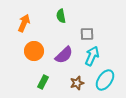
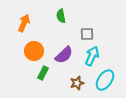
green rectangle: moved 9 px up
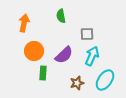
orange arrow: rotated 12 degrees counterclockwise
green rectangle: rotated 24 degrees counterclockwise
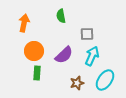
green rectangle: moved 6 px left
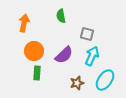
gray square: rotated 16 degrees clockwise
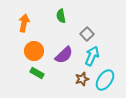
gray square: rotated 32 degrees clockwise
green rectangle: rotated 64 degrees counterclockwise
brown star: moved 5 px right, 4 px up
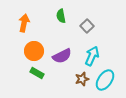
gray square: moved 8 px up
purple semicircle: moved 2 px left, 1 px down; rotated 18 degrees clockwise
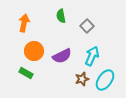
green rectangle: moved 11 px left
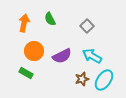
green semicircle: moved 11 px left, 3 px down; rotated 16 degrees counterclockwise
cyan arrow: rotated 84 degrees counterclockwise
cyan ellipse: moved 1 px left
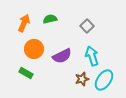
green semicircle: rotated 104 degrees clockwise
orange arrow: rotated 12 degrees clockwise
orange circle: moved 2 px up
cyan arrow: rotated 42 degrees clockwise
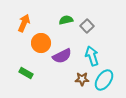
green semicircle: moved 16 px right, 1 px down
orange circle: moved 7 px right, 6 px up
brown star: rotated 16 degrees clockwise
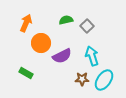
orange arrow: moved 2 px right
